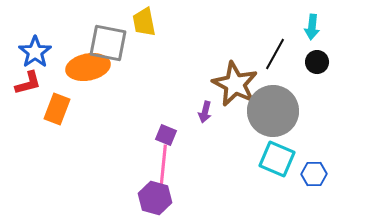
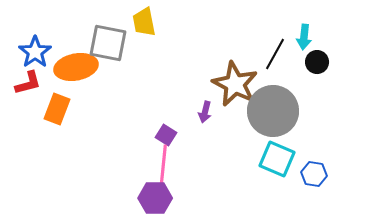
cyan arrow: moved 8 px left, 10 px down
orange ellipse: moved 12 px left
purple square: rotated 10 degrees clockwise
blue hexagon: rotated 10 degrees clockwise
purple hexagon: rotated 16 degrees counterclockwise
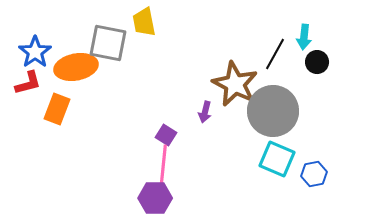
blue hexagon: rotated 20 degrees counterclockwise
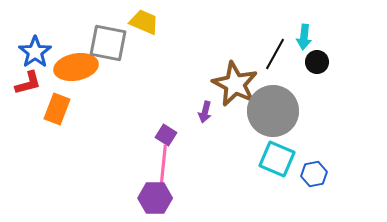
yellow trapezoid: rotated 124 degrees clockwise
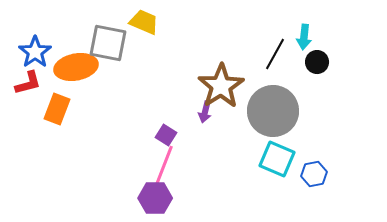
brown star: moved 14 px left, 2 px down; rotated 12 degrees clockwise
pink line: rotated 15 degrees clockwise
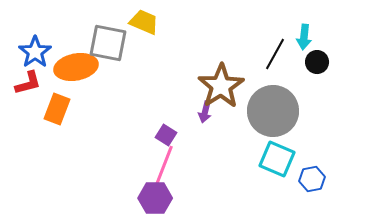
blue hexagon: moved 2 px left, 5 px down
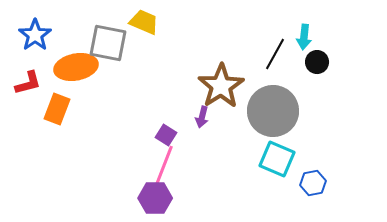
blue star: moved 17 px up
purple arrow: moved 3 px left, 5 px down
blue hexagon: moved 1 px right, 4 px down
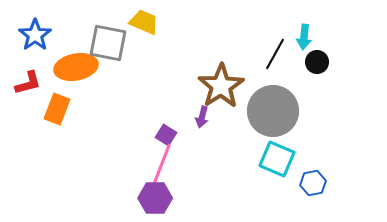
pink line: moved 2 px left, 2 px up
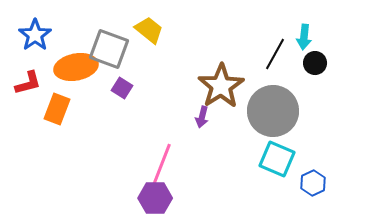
yellow trapezoid: moved 5 px right, 8 px down; rotated 16 degrees clockwise
gray square: moved 1 px right, 6 px down; rotated 9 degrees clockwise
black circle: moved 2 px left, 1 px down
purple square: moved 44 px left, 47 px up
blue hexagon: rotated 15 degrees counterclockwise
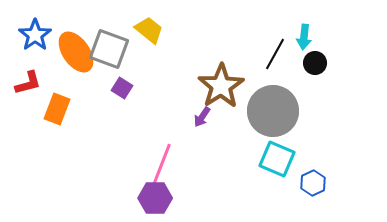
orange ellipse: moved 15 px up; rotated 66 degrees clockwise
purple arrow: rotated 20 degrees clockwise
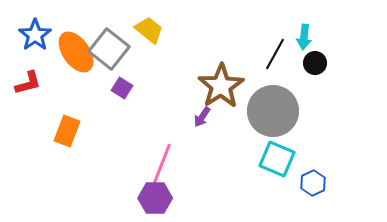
gray square: rotated 18 degrees clockwise
orange rectangle: moved 10 px right, 22 px down
